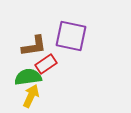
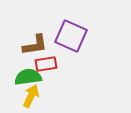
purple square: rotated 12 degrees clockwise
brown L-shape: moved 1 px right, 1 px up
red rectangle: rotated 25 degrees clockwise
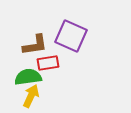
red rectangle: moved 2 px right, 1 px up
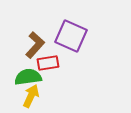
brown L-shape: rotated 40 degrees counterclockwise
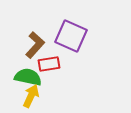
red rectangle: moved 1 px right, 1 px down
green semicircle: rotated 20 degrees clockwise
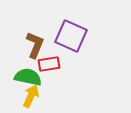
brown L-shape: rotated 20 degrees counterclockwise
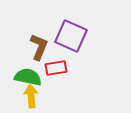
brown L-shape: moved 4 px right, 2 px down
red rectangle: moved 7 px right, 4 px down
yellow arrow: rotated 30 degrees counterclockwise
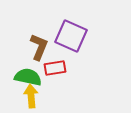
red rectangle: moved 1 px left
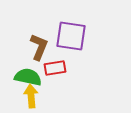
purple square: rotated 16 degrees counterclockwise
